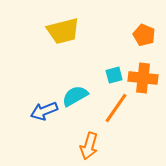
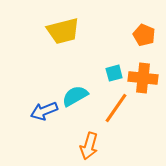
cyan square: moved 2 px up
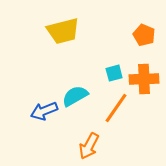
orange cross: moved 1 px right, 1 px down; rotated 8 degrees counterclockwise
orange arrow: rotated 12 degrees clockwise
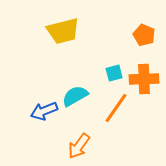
orange arrow: moved 10 px left; rotated 8 degrees clockwise
